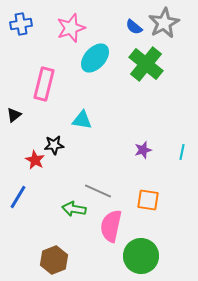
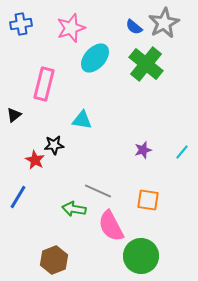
cyan line: rotated 28 degrees clockwise
pink semicircle: rotated 40 degrees counterclockwise
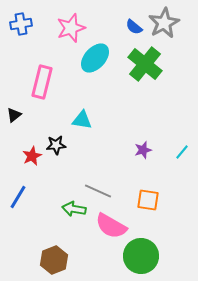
green cross: moved 1 px left
pink rectangle: moved 2 px left, 2 px up
black star: moved 2 px right
red star: moved 3 px left, 4 px up; rotated 18 degrees clockwise
pink semicircle: rotated 32 degrees counterclockwise
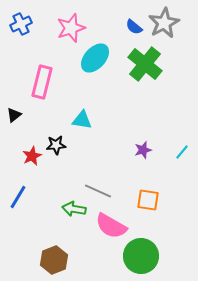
blue cross: rotated 15 degrees counterclockwise
